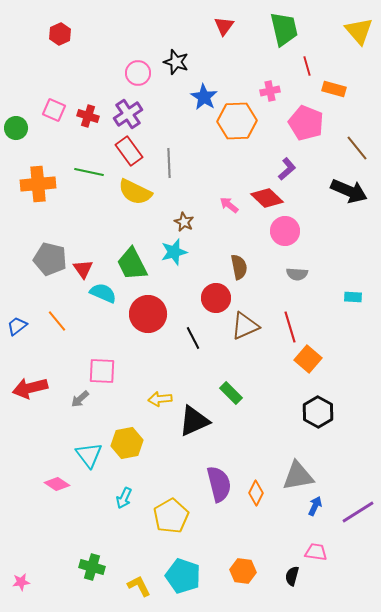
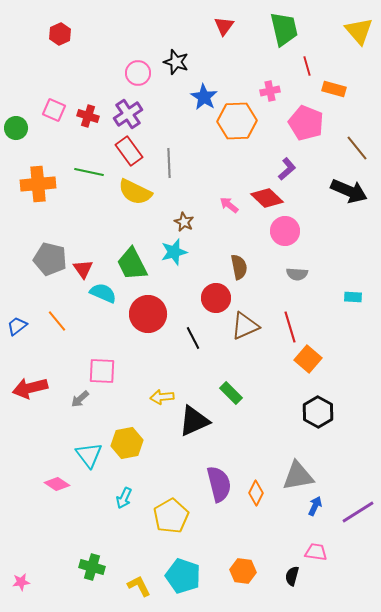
yellow arrow at (160, 399): moved 2 px right, 2 px up
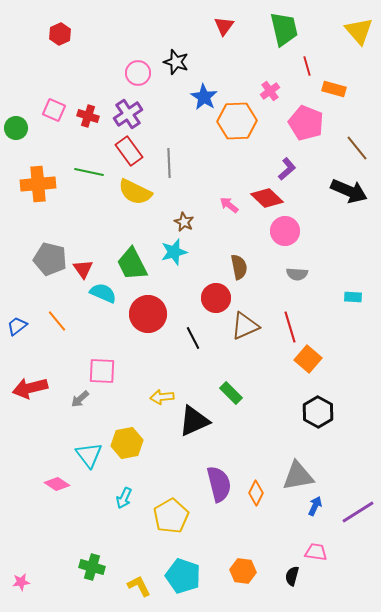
pink cross at (270, 91): rotated 24 degrees counterclockwise
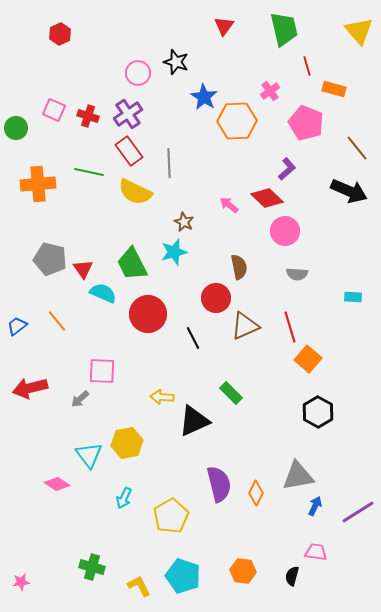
yellow arrow at (162, 397): rotated 10 degrees clockwise
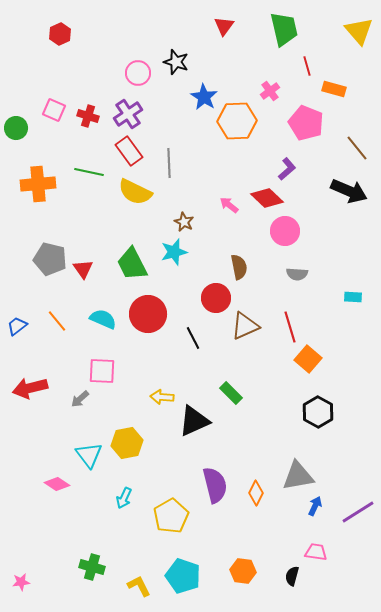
cyan semicircle at (103, 293): moved 26 px down
purple semicircle at (219, 484): moved 4 px left, 1 px down
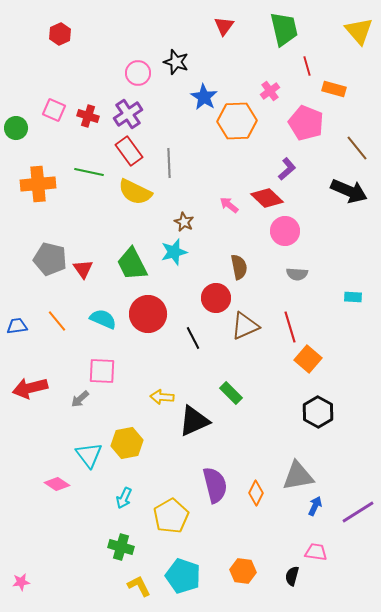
blue trapezoid at (17, 326): rotated 30 degrees clockwise
green cross at (92, 567): moved 29 px right, 20 px up
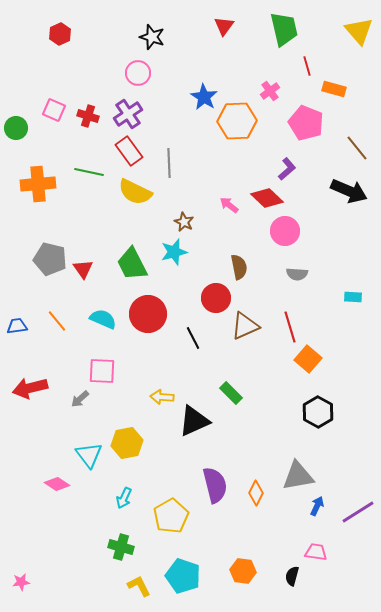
black star at (176, 62): moved 24 px left, 25 px up
blue arrow at (315, 506): moved 2 px right
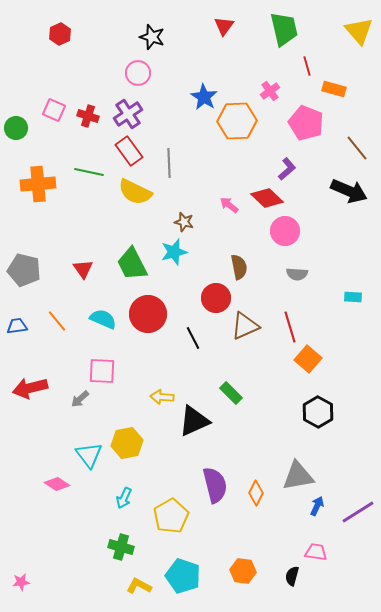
brown star at (184, 222): rotated 12 degrees counterclockwise
gray pentagon at (50, 259): moved 26 px left, 11 px down
yellow L-shape at (139, 586): rotated 35 degrees counterclockwise
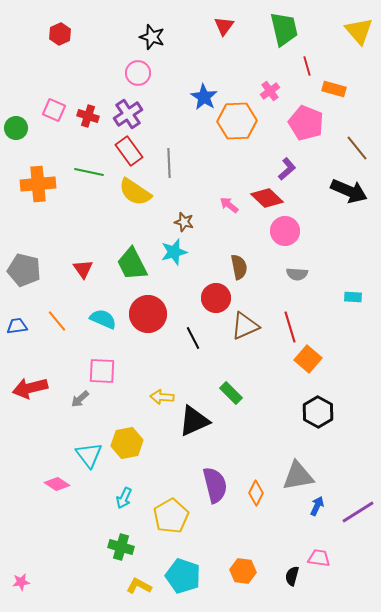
yellow semicircle at (135, 192): rotated 8 degrees clockwise
pink trapezoid at (316, 552): moved 3 px right, 6 px down
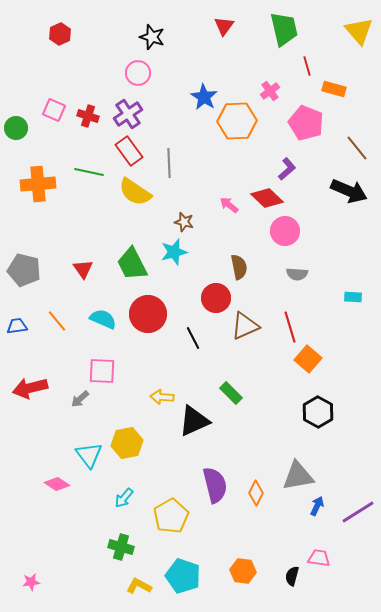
cyan arrow at (124, 498): rotated 15 degrees clockwise
pink star at (21, 582): moved 10 px right
